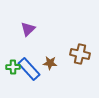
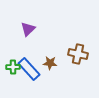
brown cross: moved 2 px left
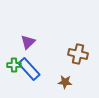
purple triangle: moved 13 px down
brown star: moved 15 px right, 19 px down
green cross: moved 1 px right, 2 px up
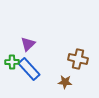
purple triangle: moved 2 px down
brown cross: moved 5 px down
green cross: moved 2 px left, 3 px up
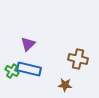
green cross: moved 9 px down; rotated 32 degrees clockwise
blue rectangle: rotated 35 degrees counterclockwise
brown star: moved 3 px down
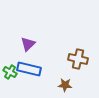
green cross: moved 2 px left, 1 px down
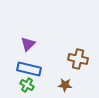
green cross: moved 17 px right, 13 px down
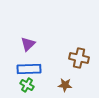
brown cross: moved 1 px right, 1 px up
blue rectangle: rotated 15 degrees counterclockwise
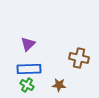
brown star: moved 6 px left
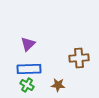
brown cross: rotated 18 degrees counterclockwise
brown star: moved 1 px left
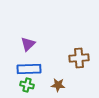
green cross: rotated 16 degrees counterclockwise
